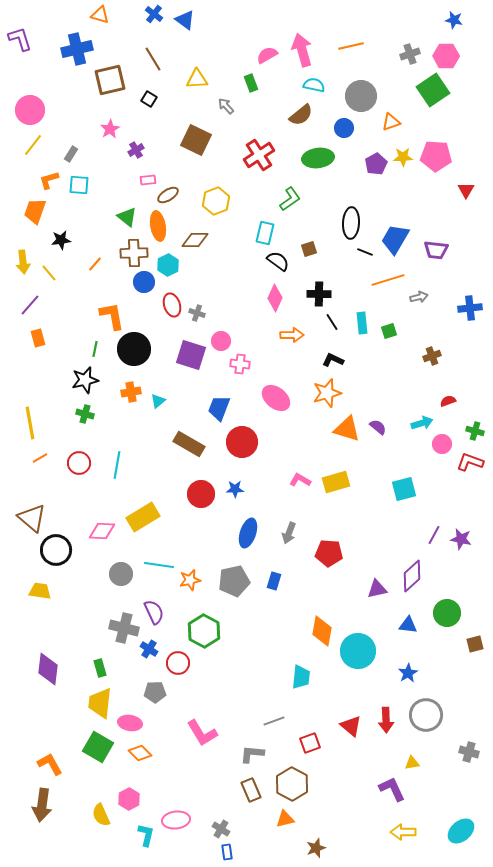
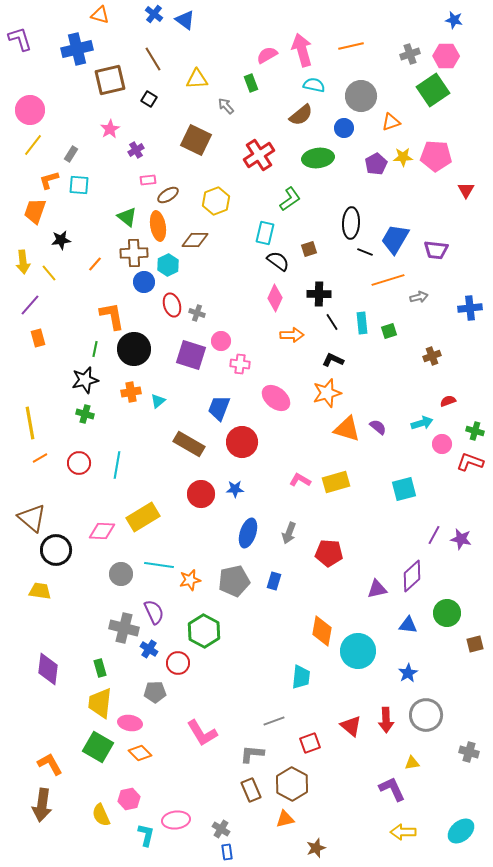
pink hexagon at (129, 799): rotated 15 degrees clockwise
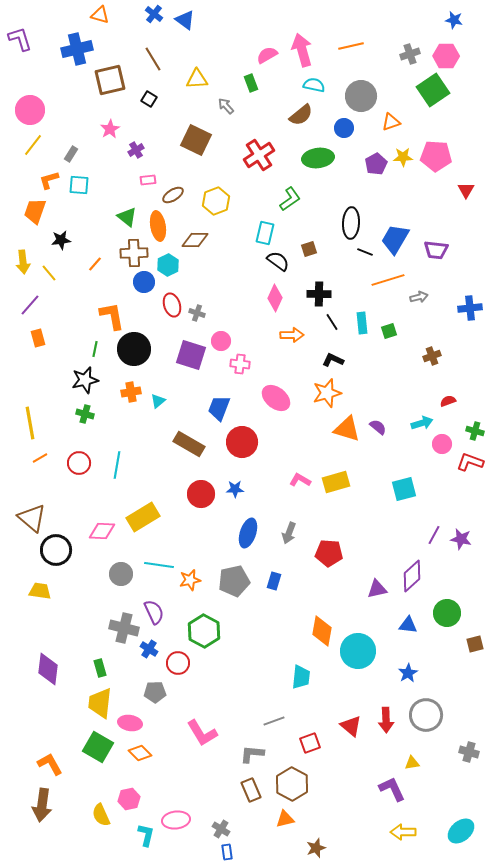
brown ellipse at (168, 195): moved 5 px right
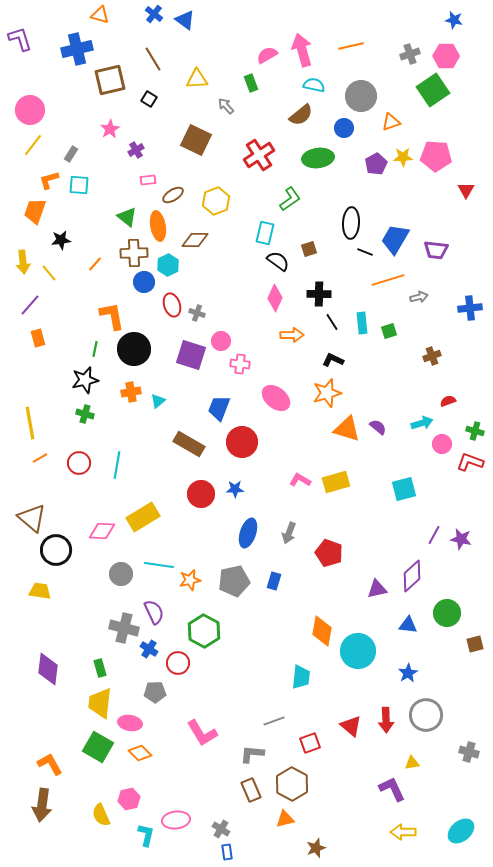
red pentagon at (329, 553): rotated 16 degrees clockwise
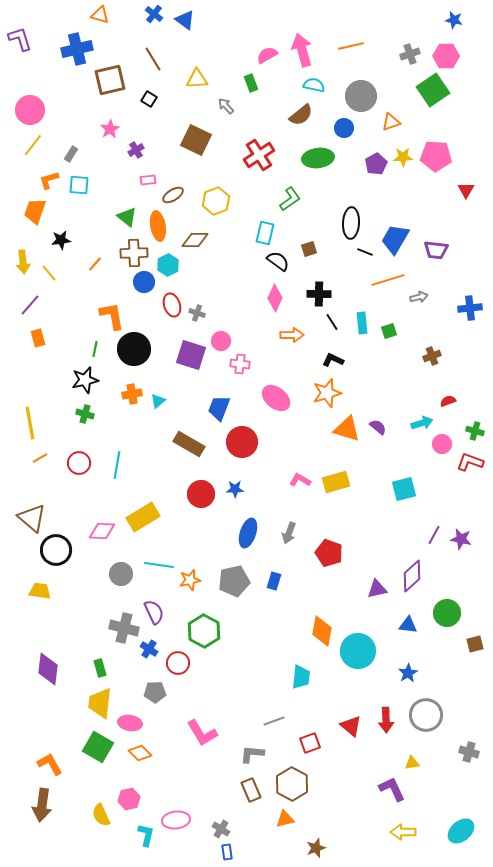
orange cross at (131, 392): moved 1 px right, 2 px down
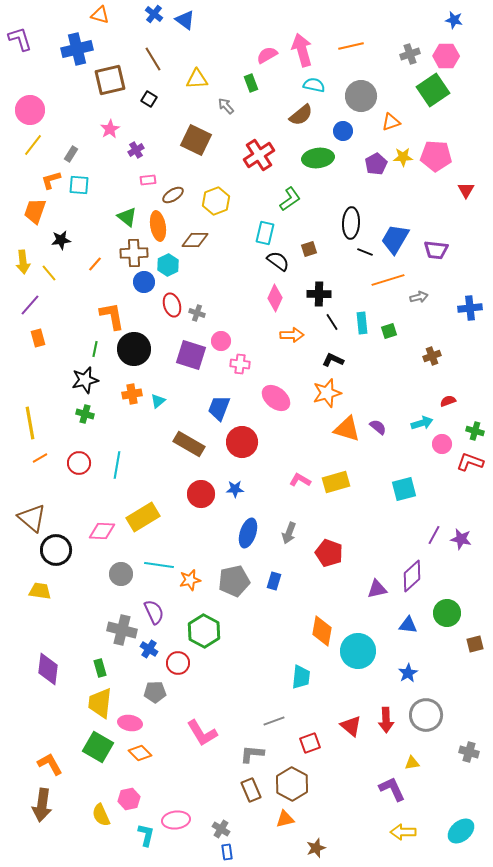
blue circle at (344, 128): moved 1 px left, 3 px down
orange L-shape at (49, 180): moved 2 px right
gray cross at (124, 628): moved 2 px left, 2 px down
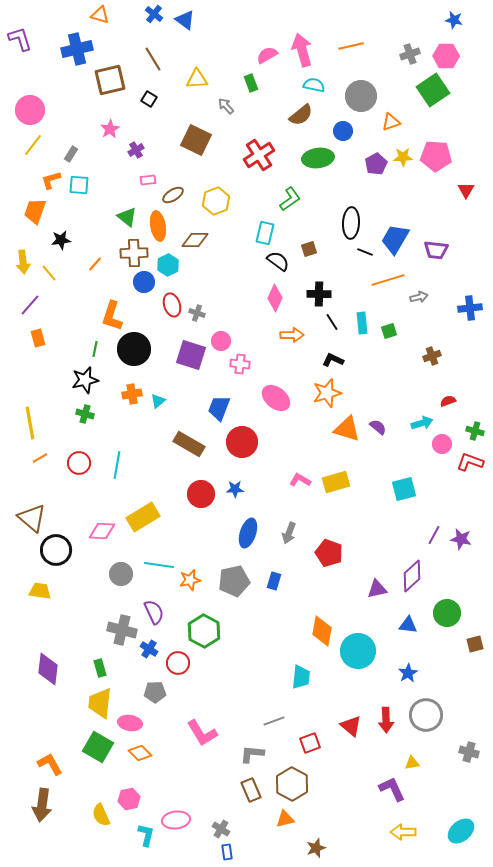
orange L-shape at (112, 316): rotated 152 degrees counterclockwise
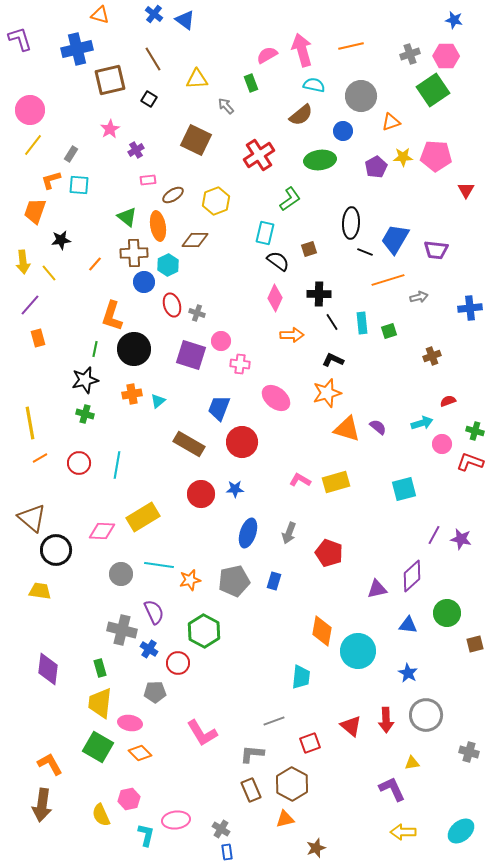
green ellipse at (318, 158): moved 2 px right, 2 px down
purple pentagon at (376, 164): moved 3 px down
blue star at (408, 673): rotated 12 degrees counterclockwise
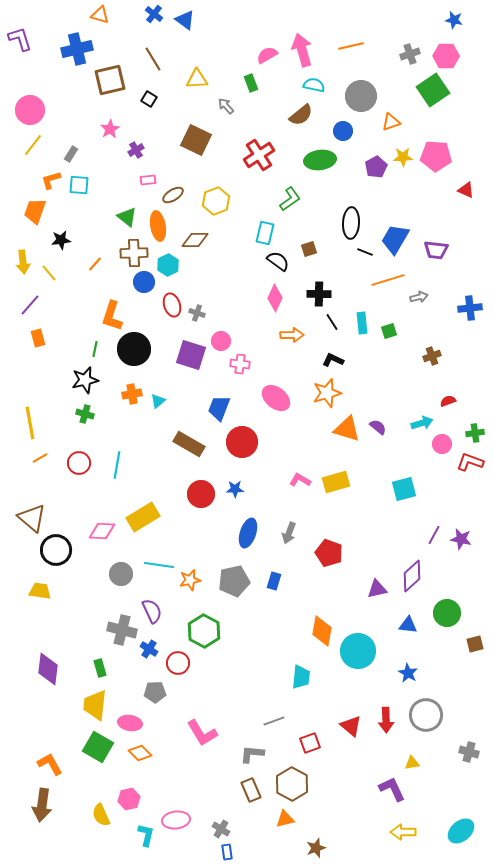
red triangle at (466, 190): rotated 36 degrees counterclockwise
green cross at (475, 431): moved 2 px down; rotated 24 degrees counterclockwise
purple semicircle at (154, 612): moved 2 px left, 1 px up
yellow trapezoid at (100, 703): moved 5 px left, 2 px down
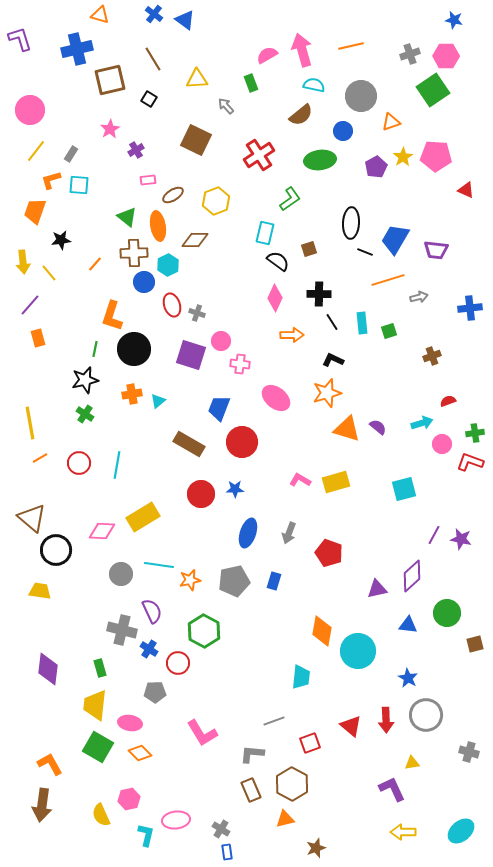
yellow line at (33, 145): moved 3 px right, 6 px down
yellow star at (403, 157): rotated 30 degrees counterclockwise
green cross at (85, 414): rotated 18 degrees clockwise
blue star at (408, 673): moved 5 px down
